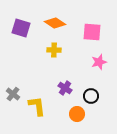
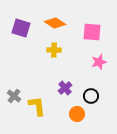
purple cross: rotated 16 degrees clockwise
gray cross: moved 1 px right, 2 px down
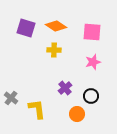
orange diamond: moved 1 px right, 3 px down
purple square: moved 5 px right
pink star: moved 6 px left
gray cross: moved 3 px left, 2 px down
yellow L-shape: moved 3 px down
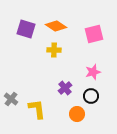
purple square: moved 1 px down
pink square: moved 2 px right, 2 px down; rotated 18 degrees counterclockwise
pink star: moved 10 px down
gray cross: moved 1 px down
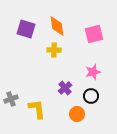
orange diamond: moved 1 px right; rotated 50 degrees clockwise
gray cross: rotated 32 degrees clockwise
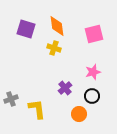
yellow cross: moved 2 px up; rotated 16 degrees clockwise
black circle: moved 1 px right
orange circle: moved 2 px right
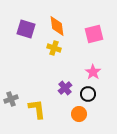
pink star: rotated 21 degrees counterclockwise
black circle: moved 4 px left, 2 px up
